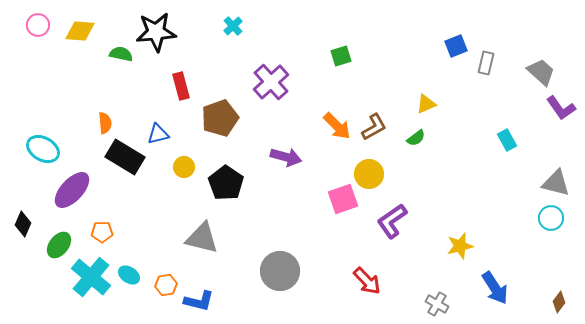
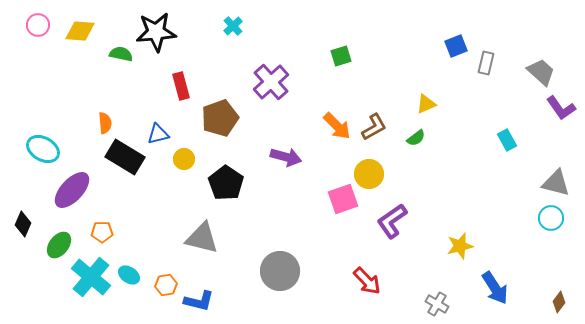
yellow circle at (184, 167): moved 8 px up
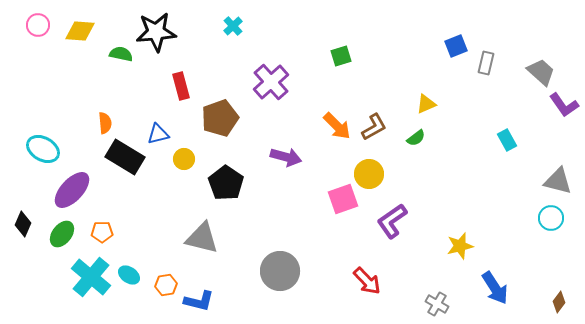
purple L-shape at (561, 108): moved 3 px right, 3 px up
gray triangle at (556, 183): moved 2 px right, 2 px up
green ellipse at (59, 245): moved 3 px right, 11 px up
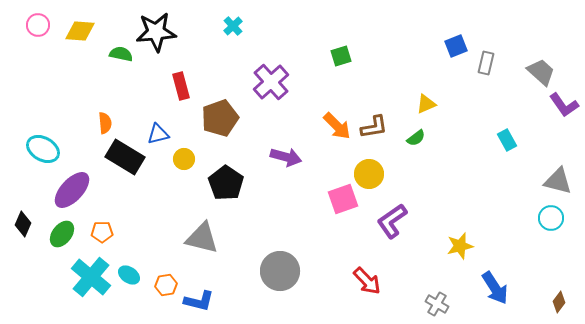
brown L-shape at (374, 127): rotated 20 degrees clockwise
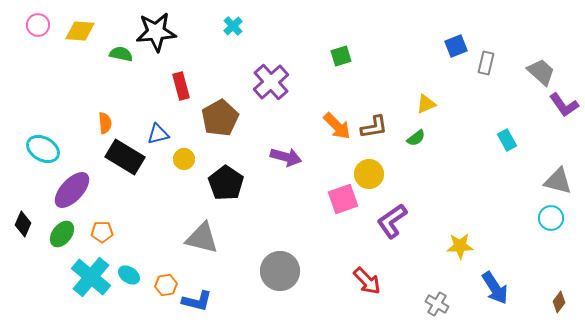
brown pentagon at (220, 118): rotated 9 degrees counterclockwise
yellow star at (460, 246): rotated 12 degrees clockwise
blue L-shape at (199, 301): moved 2 px left
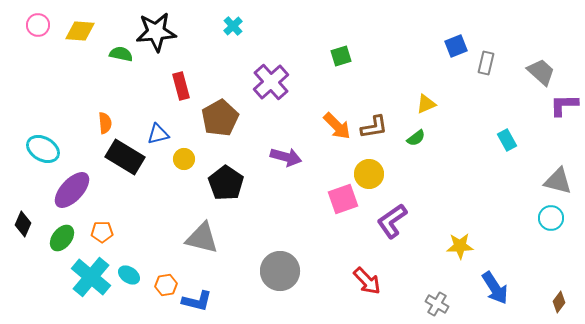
purple L-shape at (564, 105): rotated 124 degrees clockwise
green ellipse at (62, 234): moved 4 px down
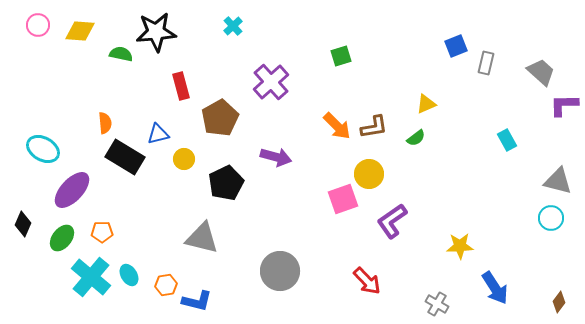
purple arrow at (286, 157): moved 10 px left
black pentagon at (226, 183): rotated 12 degrees clockwise
cyan ellipse at (129, 275): rotated 25 degrees clockwise
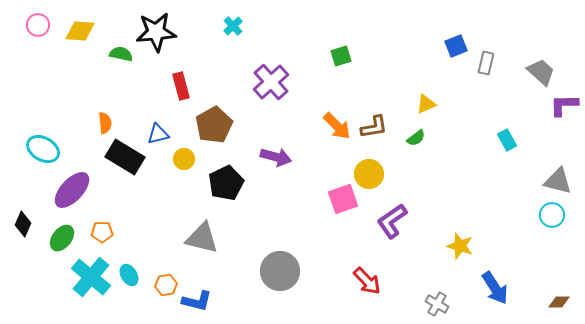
brown pentagon at (220, 118): moved 6 px left, 7 px down
cyan circle at (551, 218): moved 1 px right, 3 px up
yellow star at (460, 246): rotated 20 degrees clockwise
brown diamond at (559, 302): rotated 55 degrees clockwise
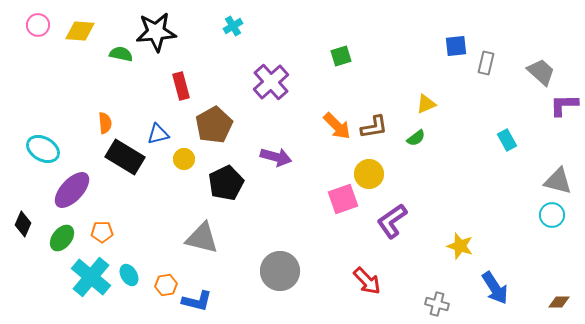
cyan cross at (233, 26): rotated 12 degrees clockwise
blue square at (456, 46): rotated 15 degrees clockwise
gray cross at (437, 304): rotated 15 degrees counterclockwise
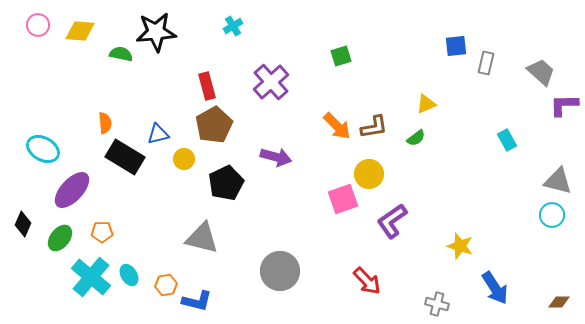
red rectangle at (181, 86): moved 26 px right
green ellipse at (62, 238): moved 2 px left
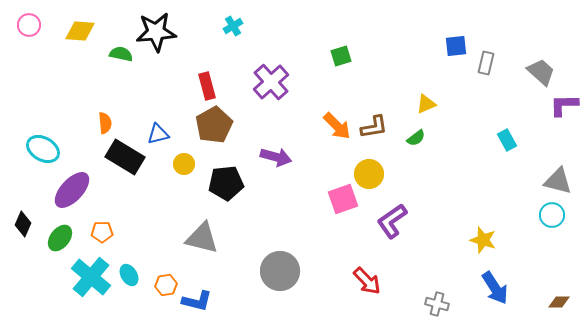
pink circle at (38, 25): moved 9 px left
yellow circle at (184, 159): moved 5 px down
black pentagon at (226, 183): rotated 20 degrees clockwise
yellow star at (460, 246): moved 23 px right, 6 px up
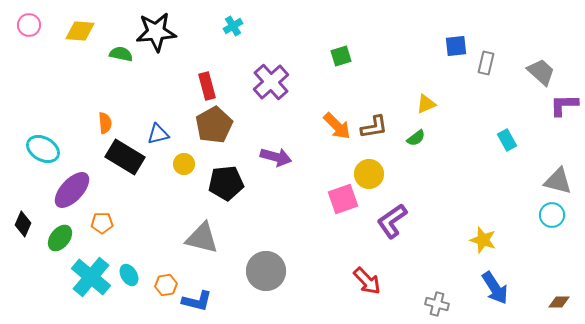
orange pentagon at (102, 232): moved 9 px up
gray circle at (280, 271): moved 14 px left
